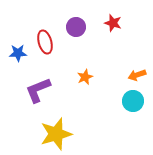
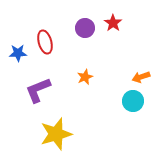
red star: rotated 18 degrees clockwise
purple circle: moved 9 px right, 1 px down
orange arrow: moved 4 px right, 2 px down
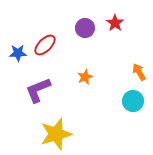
red star: moved 2 px right
red ellipse: moved 3 px down; rotated 60 degrees clockwise
orange arrow: moved 2 px left, 5 px up; rotated 78 degrees clockwise
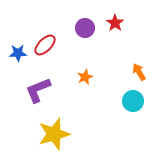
yellow star: moved 2 px left
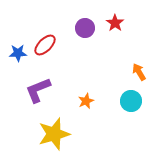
orange star: moved 1 px right, 24 px down
cyan circle: moved 2 px left
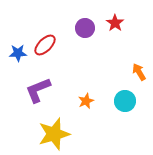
cyan circle: moved 6 px left
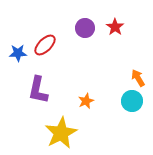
red star: moved 4 px down
orange arrow: moved 1 px left, 6 px down
purple L-shape: rotated 56 degrees counterclockwise
cyan circle: moved 7 px right
yellow star: moved 7 px right, 1 px up; rotated 12 degrees counterclockwise
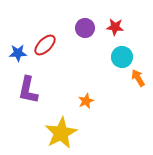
red star: rotated 30 degrees counterclockwise
purple L-shape: moved 10 px left
cyan circle: moved 10 px left, 44 px up
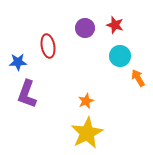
red star: moved 2 px up; rotated 12 degrees clockwise
red ellipse: moved 3 px right, 1 px down; rotated 55 degrees counterclockwise
blue star: moved 9 px down
cyan circle: moved 2 px left, 1 px up
purple L-shape: moved 1 px left, 4 px down; rotated 8 degrees clockwise
yellow star: moved 26 px right
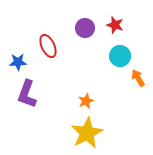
red ellipse: rotated 15 degrees counterclockwise
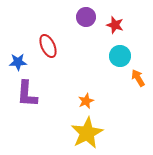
purple circle: moved 1 px right, 11 px up
purple L-shape: rotated 16 degrees counterclockwise
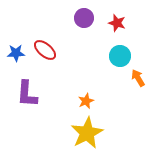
purple circle: moved 2 px left, 1 px down
red star: moved 2 px right, 2 px up
red ellipse: moved 3 px left, 4 px down; rotated 25 degrees counterclockwise
blue star: moved 2 px left, 9 px up
